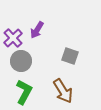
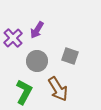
gray circle: moved 16 px right
brown arrow: moved 5 px left, 2 px up
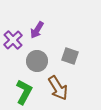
purple cross: moved 2 px down
brown arrow: moved 1 px up
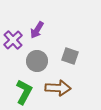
brown arrow: rotated 55 degrees counterclockwise
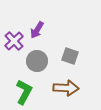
purple cross: moved 1 px right, 1 px down
brown arrow: moved 8 px right
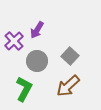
gray square: rotated 24 degrees clockwise
brown arrow: moved 2 px right, 2 px up; rotated 135 degrees clockwise
green L-shape: moved 3 px up
